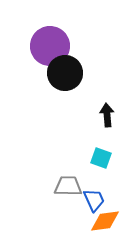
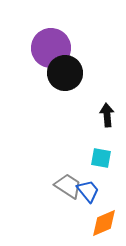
purple circle: moved 1 px right, 2 px down
cyan square: rotated 10 degrees counterclockwise
gray trapezoid: rotated 32 degrees clockwise
blue trapezoid: moved 6 px left, 9 px up; rotated 15 degrees counterclockwise
orange diamond: moved 1 px left, 2 px down; rotated 16 degrees counterclockwise
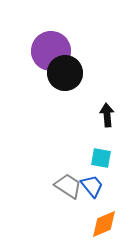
purple circle: moved 3 px down
blue trapezoid: moved 4 px right, 5 px up
orange diamond: moved 1 px down
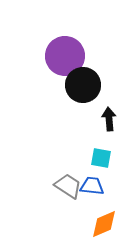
purple circle: moved 14 px right, 5 px down
black circle: moved 18 px right, 12 px down
black arrow: moved 2 px right, 4 px down
blue trapezoid: rotated 45 degrees counterclockwise
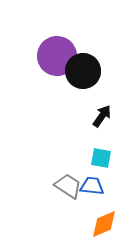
purple circle: moved 8 px left
black circle: moved 14 px up
black arrow: moved 7 px left, 3 px up; rotated 40 degrees clockwise
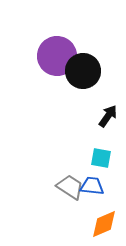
black arrow: moved 6 px right
gray trapezoid: moved 2 px right, 1 px down
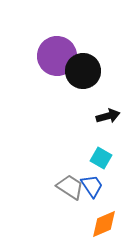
black arrow: rotated 40 degrees clockwise
cyan square: rotated 20 degrees clockwise
blue trapezoid: rotated 50 degrees clockwise
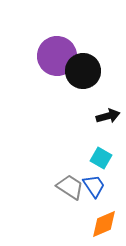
blue trapezoid: moved 2 px right
